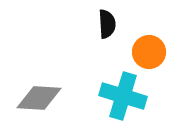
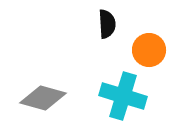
orange circle: moved 2 px up
gray diamond: moved 4 px right; rotated 12 degrees clockwise
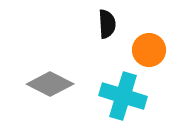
gray diamond: moved 7 px right, 14 px up; rotated 12 degrees clockwise
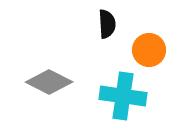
gray diamond: moved 1 px left, 2 px up
cyan cross: rotated 9 degrees counterclockwise
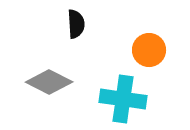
black semicircle: moved 31 px left
cyan cross: moved 3 px down
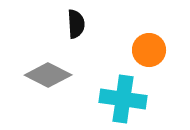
gray diamond: moved 1 px left, 7 px up
